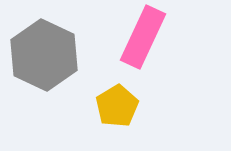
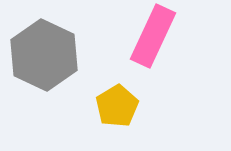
pink rectangle: moved 10 px right, 1 px up
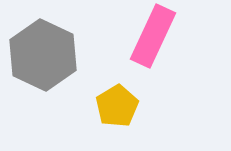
gray hexagon: moved 1 px left
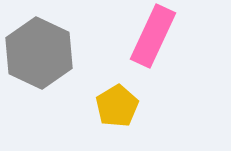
gray hexagon: moved 4 px left, 2 px up
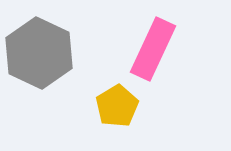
pink rectangle: moved 13 px down
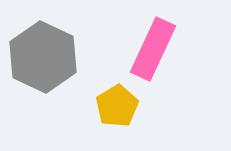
gray hexagon: moved 4 px right, 4 px down
